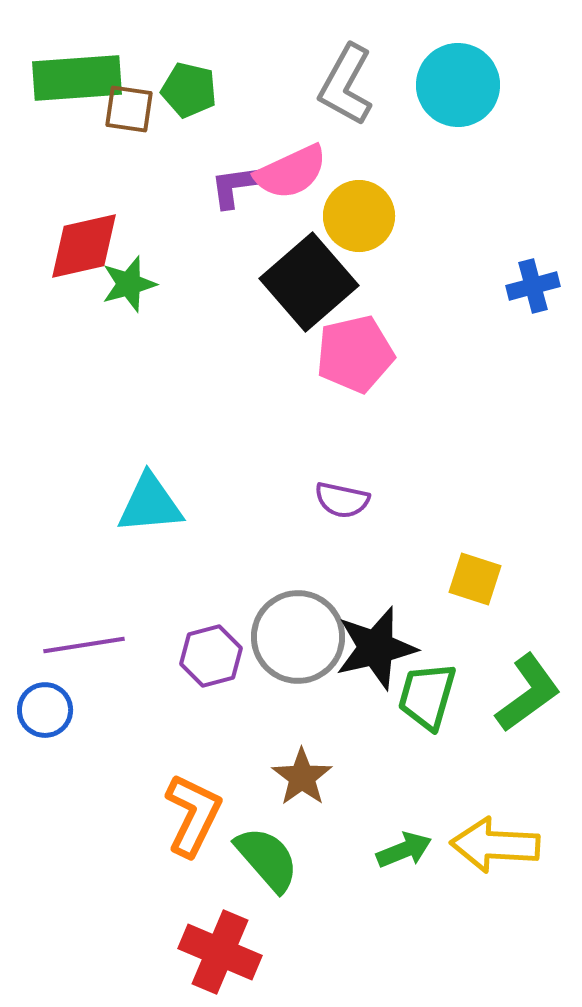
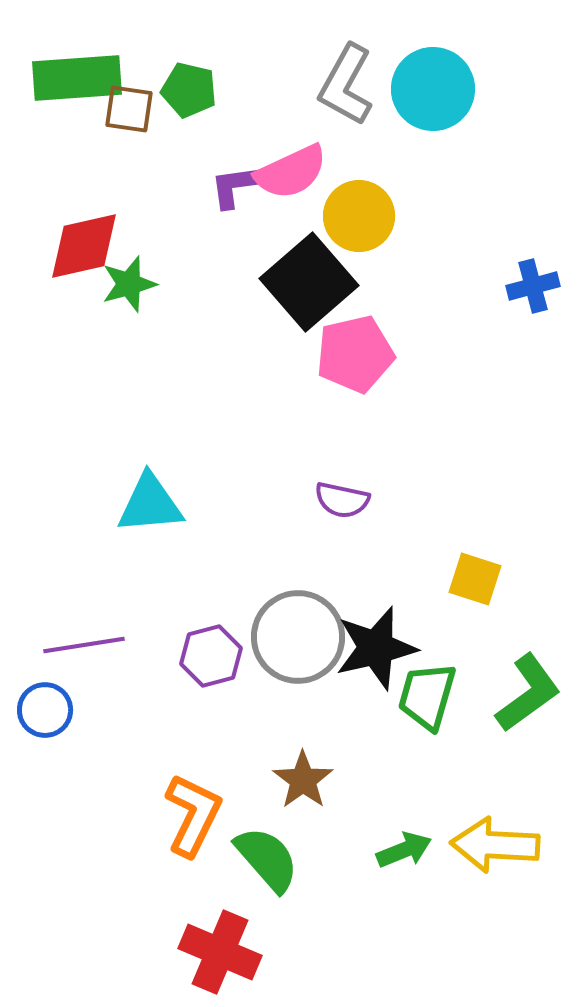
cyan circle: moved 25 px left, 4 px down
brown star: moved 1 px right, 3 px down
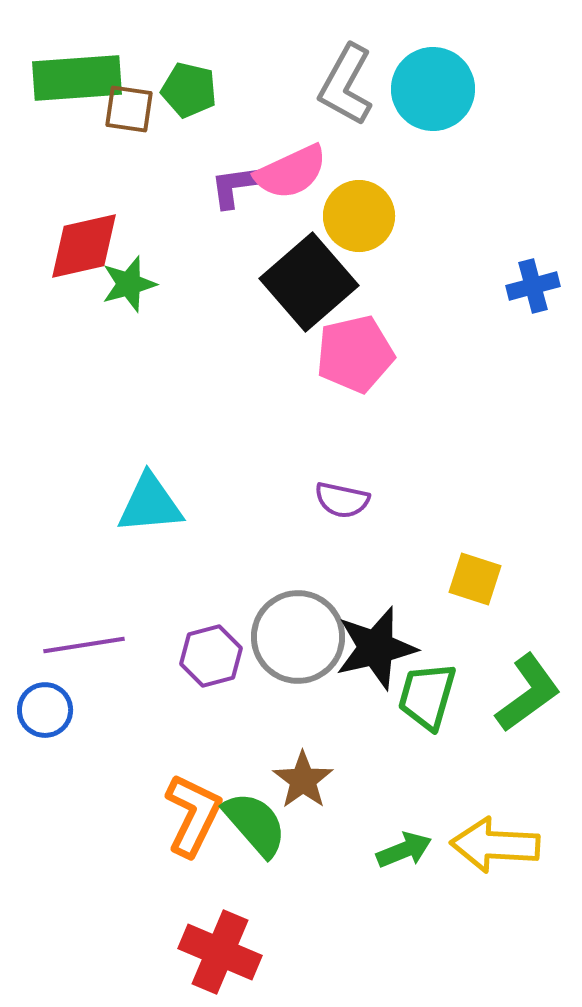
green semicircle: moved 12 px left, 35 px up
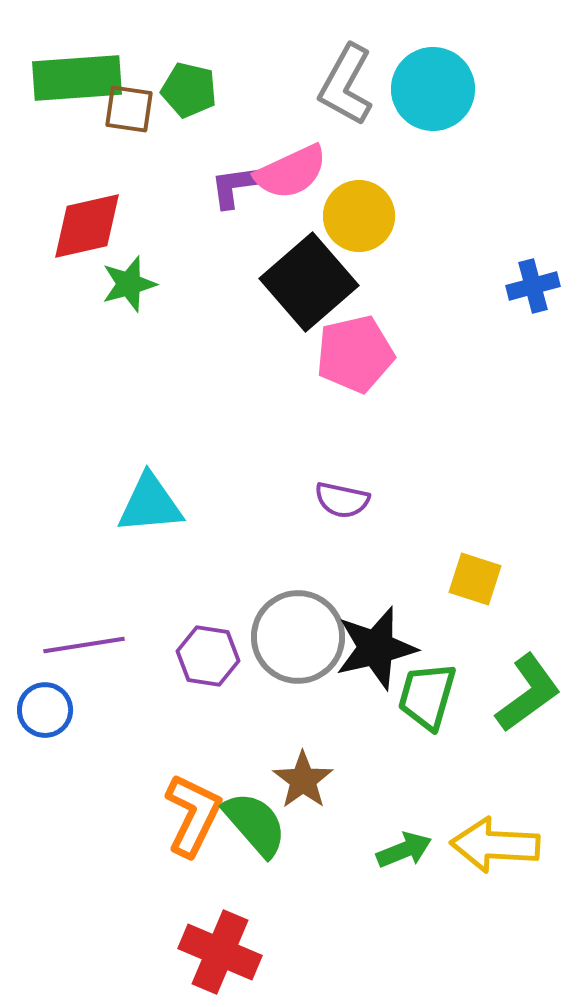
red diamond: moved 3 px right, 20 px up
purple hexagon: moved 3 px left; rotated 24 degrees clockwise
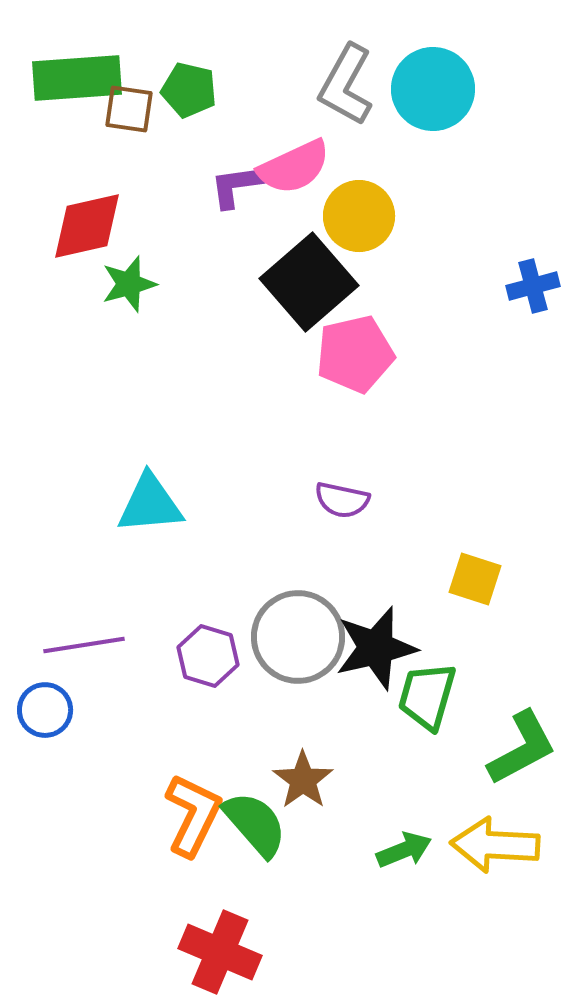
pink semicircle: moved 3 px right, 5 px up
purple hexagon: rotated 8 degrees clockwise
green L-shape: moved 6 px left, 55 px down; rotated 8 degrees clockwise
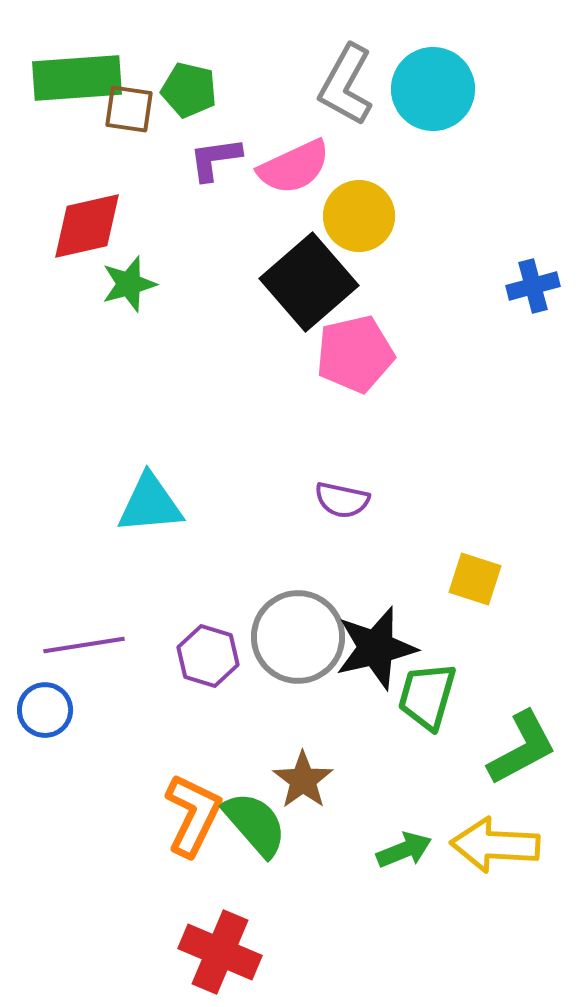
purple L-shape: moved 21 px left, 27 px up
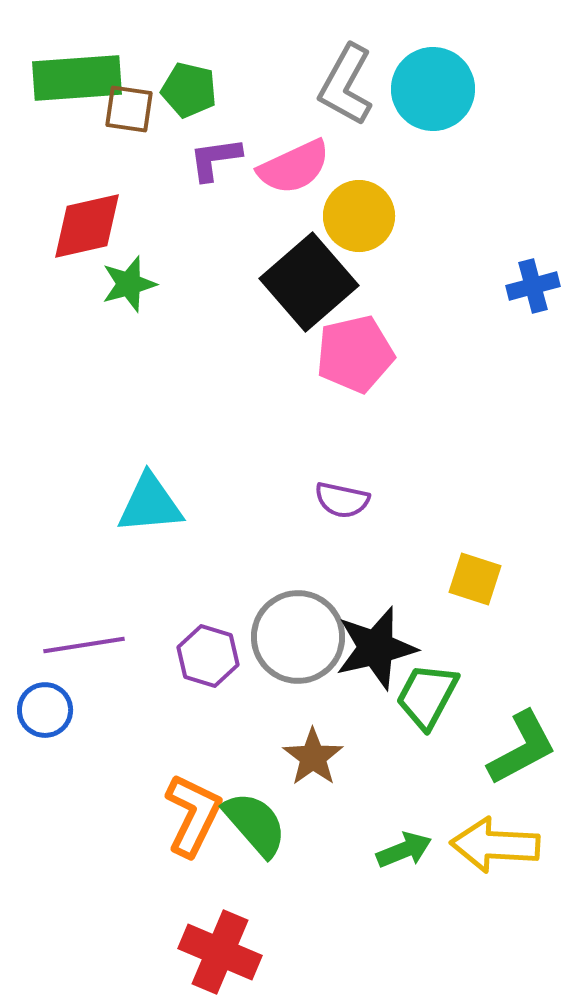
green trapezoid: rotated 12 degrees clockwise
brown star: moved 10 px right, 23 px up
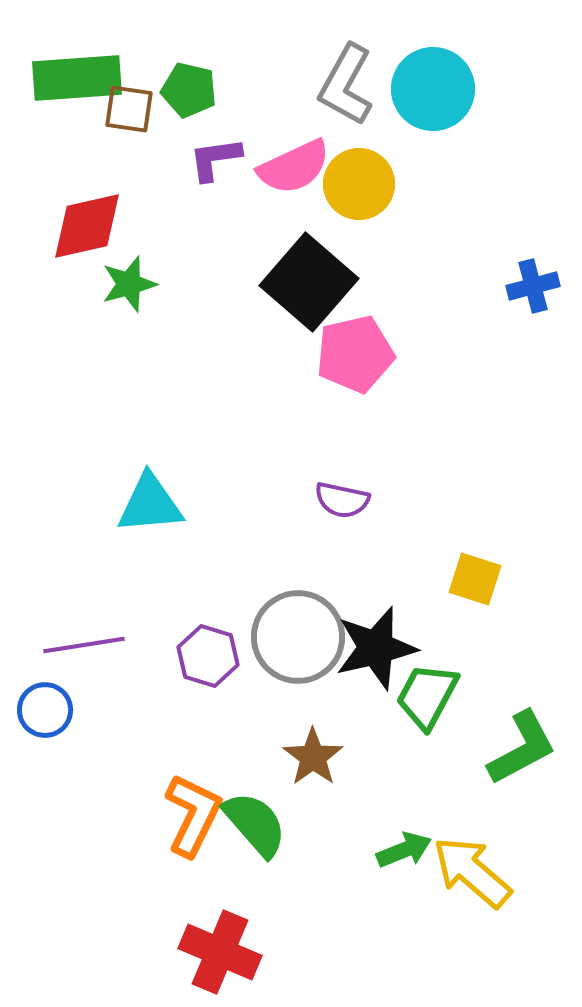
yellow circle: moved 32 px up
black square: rotated 8 degrees counterclockwise
yellow arrow: moved 23 px left, 27 px down; rotated 38 degrees clockwise
